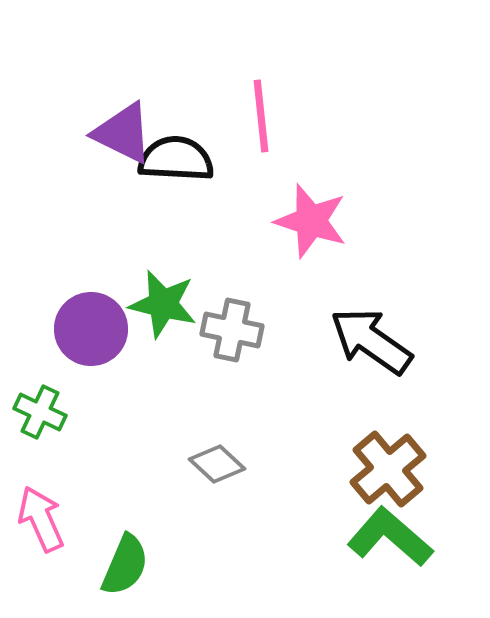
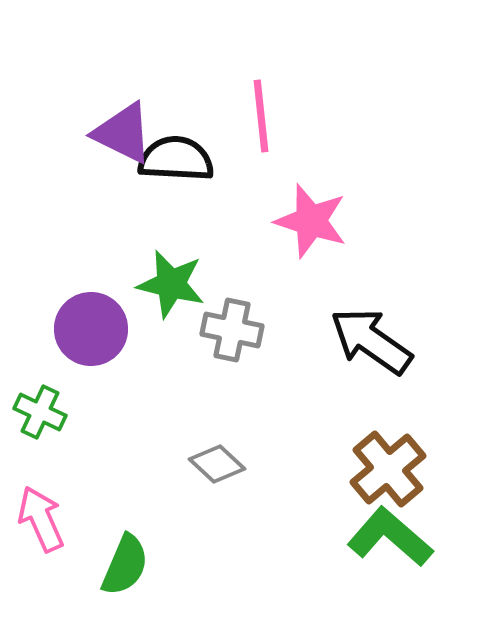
green star: moved 8 px right, 20 px up
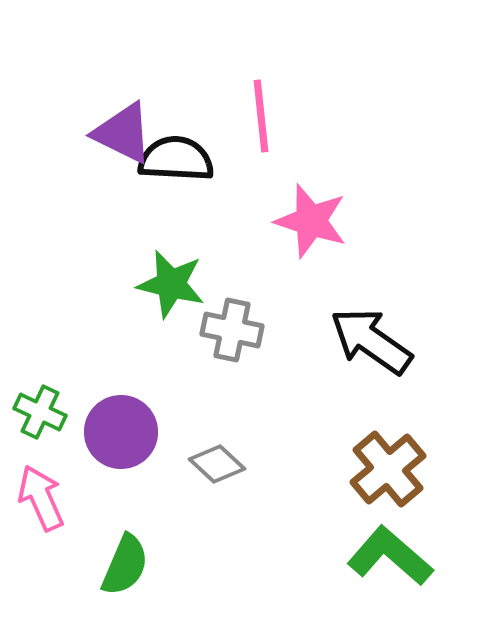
purple circle: moved 30 px right, 103 px down
pink arrow: moved 21 px up
green L-shape: moved 19 px down
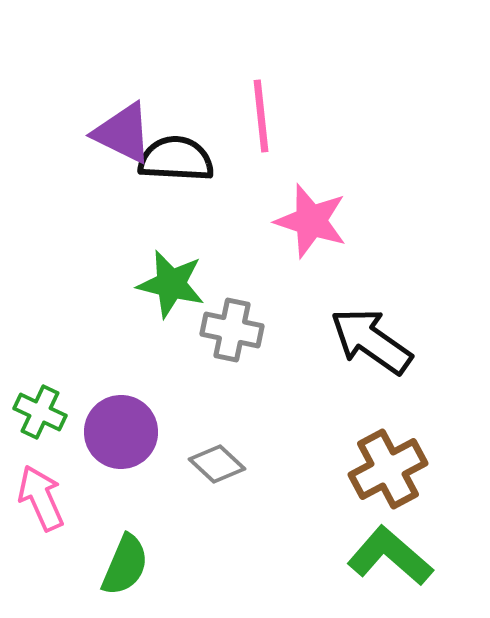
brown cross: rotated 12 degrees clockwise
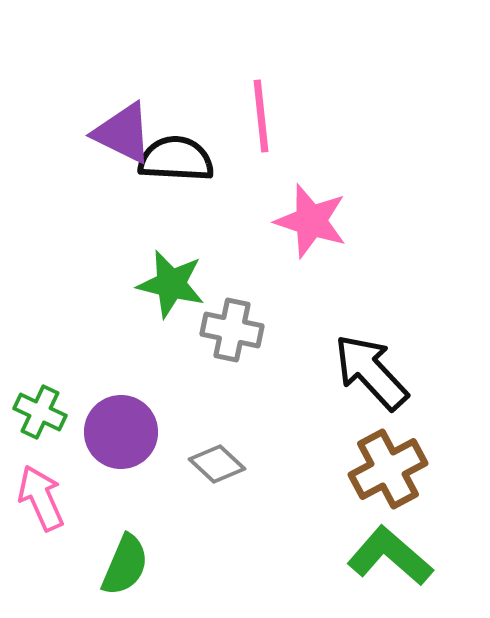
black arrow: moved 31 px down; rotated 12 degrees clockwise
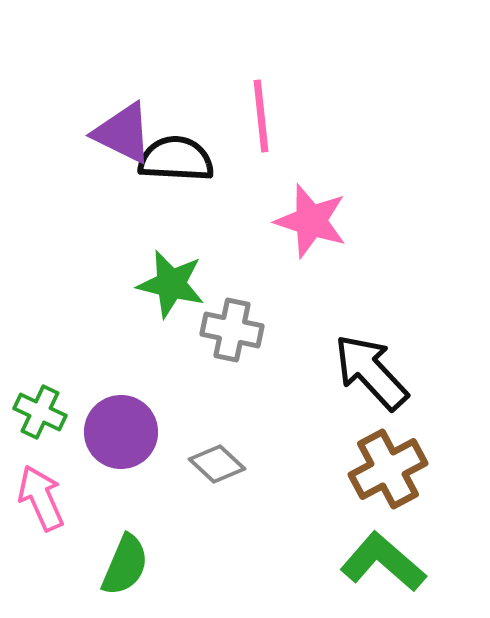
green L-shape: moved 7 px left, 6 px down
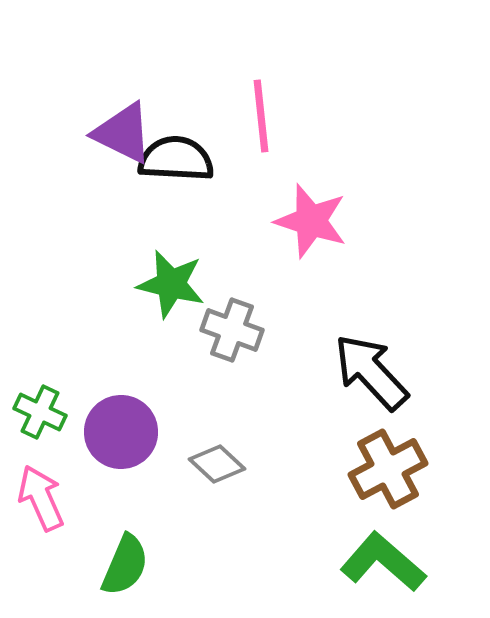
gray cross: rotated 8 degrees clockwise
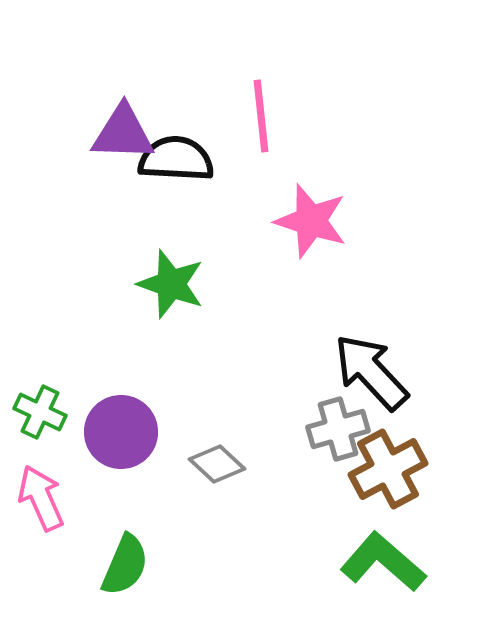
purple triangle: rotated 24 degrees counterclockwise
green star: rotated 6 degrees clockwise
gray cross: moved 106 px right, 99 px down; rotated 36 degrees counterclockwise
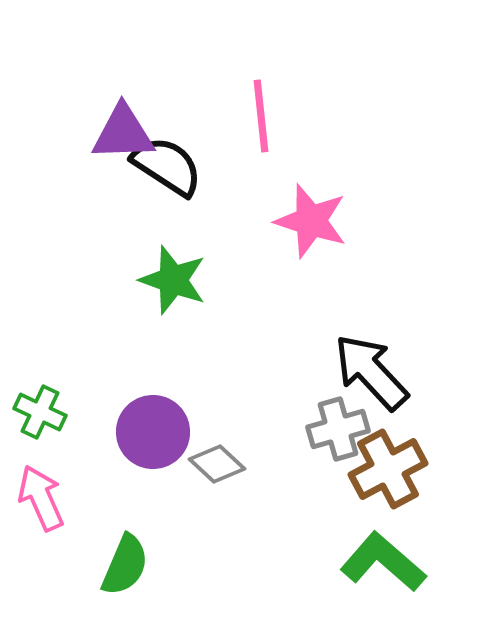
purple triangle: rotated 4 degrees counterclockwise
black semicircle: moved 9 px left, 7 px down; rotated 30 degrees clockwise
green star: moved 2 px right, 4 px up
purple circle: moved 32 px right
